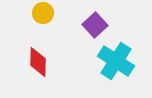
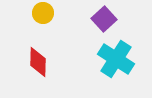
purple square: moved 9 px right, 6 px up
cyan cross: moved 2 px up
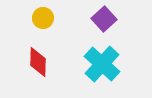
yellow circle: moved 5 px down
cyan cross: moved 14 px left, 5 px down; rotated 9 degrees clockwise
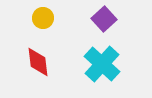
red diamond: rotated 8 degrees counterclockwise
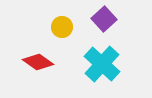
yellow circle: moved 19 px right, 9 px down
red diamond: rotated 48 degrees counterclockwise
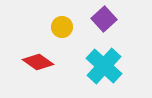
cyan cross: moved 2 px right, 2 px down
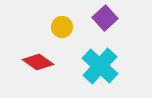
purple square: moved 1 px right, 1 px up
cyan cross: moved 4 px left
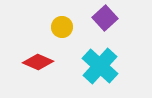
red diamond: rotated 12 degrees counterclockwise
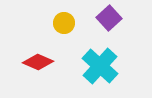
purple square: moved 4 px right
yellow circle: moved 2 px right, 4 px up
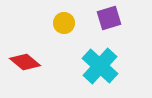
purple square: rotated 25 degrees clockwise
red diamond: moved 13 px left; rotated 16 degrees clockwise
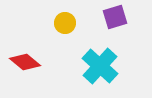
purple square: moved 6 px right, 1 px up
yellow circle: moved 1 px right
